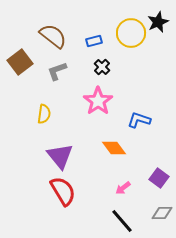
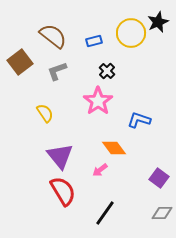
black cross: moved 5 px right, 4 px down
yellow semicircle: moved 1 px right, 1 px up; rotated 42 degrees counterclockwise
pink arrow: moved 23 px left, 18 px up
black line: moved 17 px left, 8 px up; rotated 76 degrees clockwise
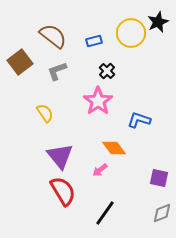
purple square: rotated 24 degrees counterclockwise
gray diamond: rotated 20 degrees counterclockwise
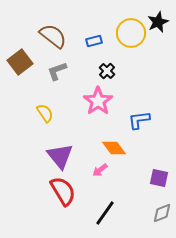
blue L-shape: rotated 25 degrees counterclockwise
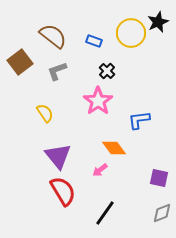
blue rectangle: rotated 35 degrees clockwise
purple triangle: moved 2 px left
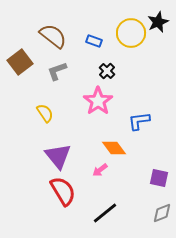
blue L-shape: moved 1 px down
black line: rotated 16 degrees clockwise
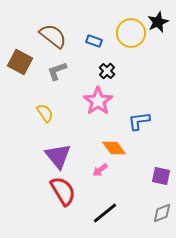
brown square: rotated 25 degrees counterclockwise
purple square: moved 2 px right, 2 px up
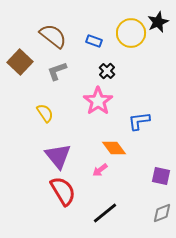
brown square: rotated 15 degrees clockwise
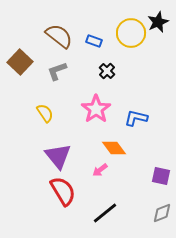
brown semicircle: moved 6 px right
pink star: moved 2 px left, 8 px down
blue L-shape: moved 3 px left, 3 px up; rotated 20 degrees clockwise
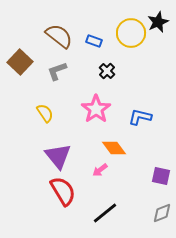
blue L-shape: moved 4 px right, 1 px up
